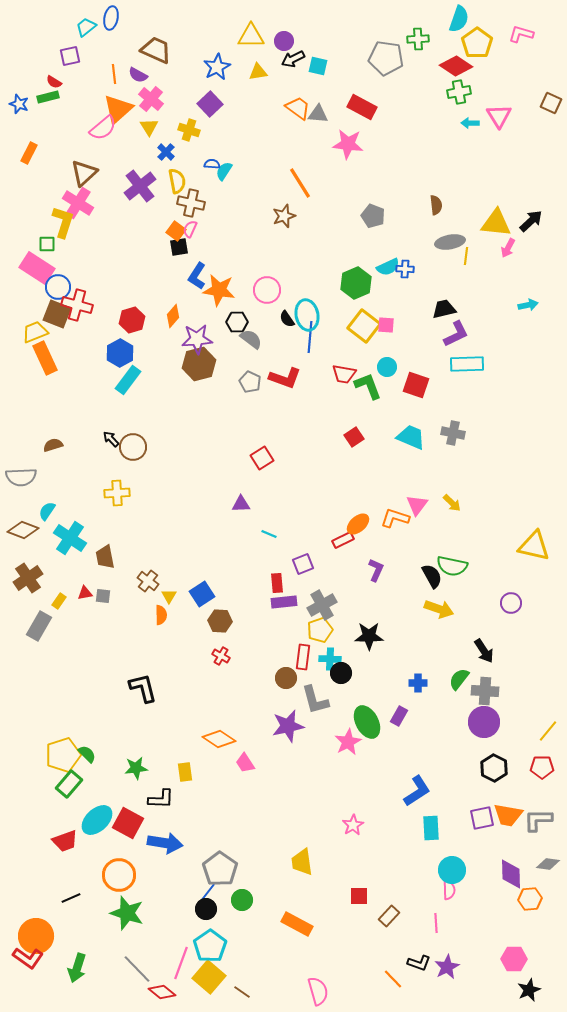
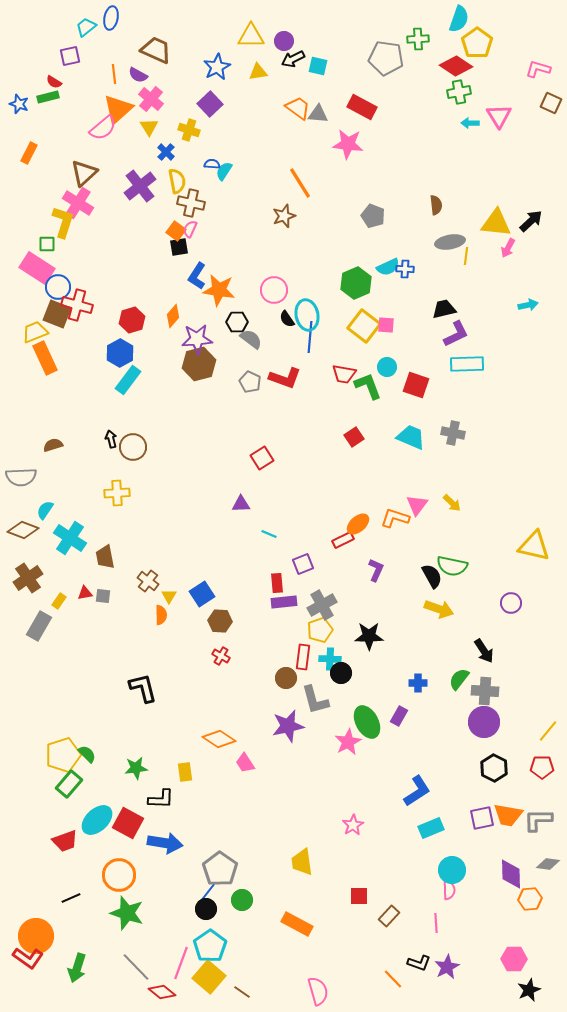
pink L-shape at (521, 34): moved 17 px right, 35 px down
pink circle at (267, 290): moved 7 px right
black arrow at (111, 439): rotated 30 degrees clockwise
cyan semicircle at (47, 511): moved 2 px left, 1 px up
cyan rectangle at (431, 828): rotated 70 degrees clockwise
gray line at (137, 969): moved 1 px left, 2 px up
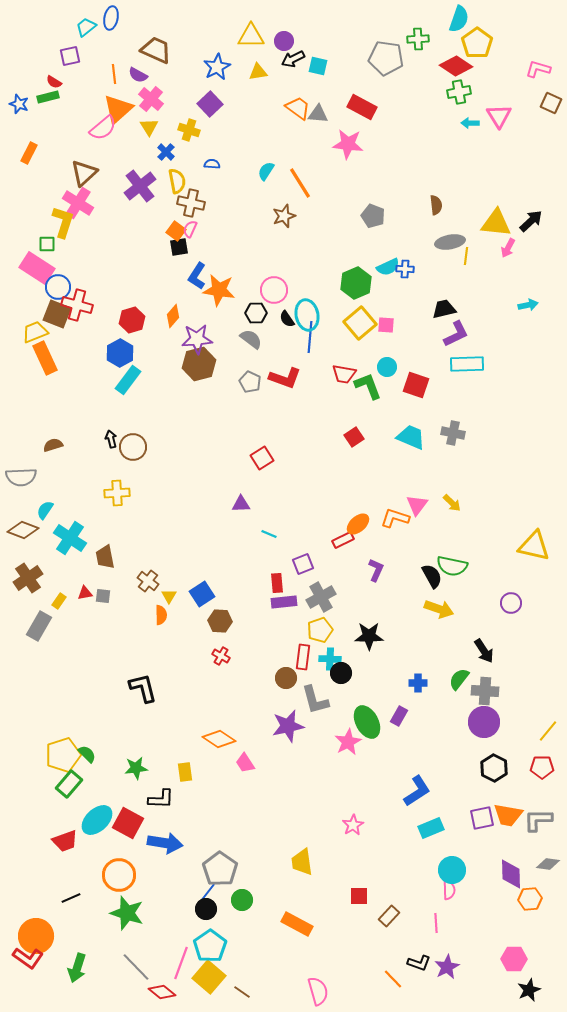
cyan semicircle at (224, 171): moved 42 px right
black hexagon at (237, 322): moved 19 px right, 9 px up
yellow square at (364, 326): moved 4 px left, 3 px up; rotated 12 degrees clockwise
gray cross at (322, 605): moved 1 px left, 8 px up
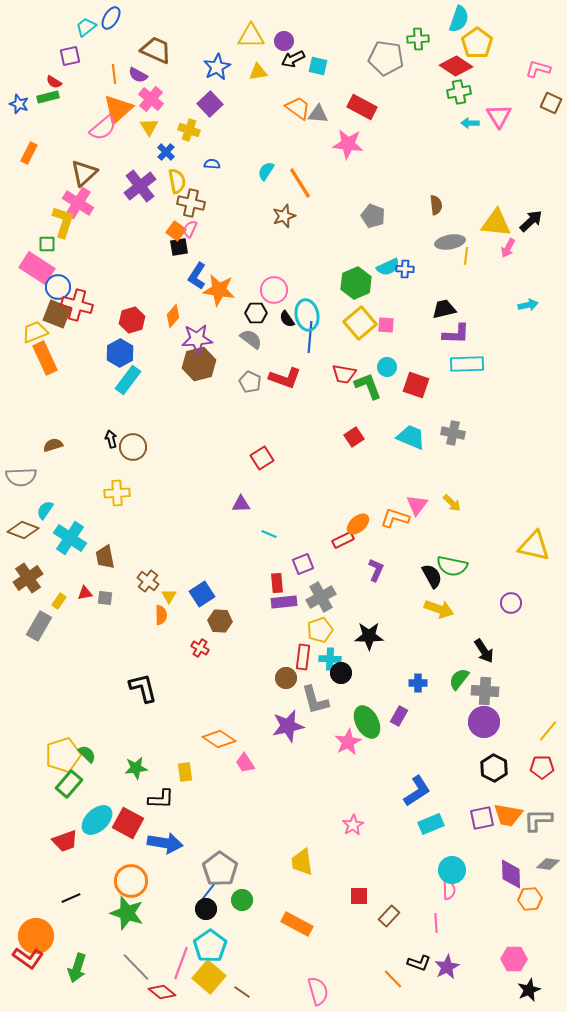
blue ellipse at (111, 18): rotated 20 degrees clockwise
purple L-shape at (456, 334): rotated 28 degrees clockwise
gray square at (103, 596): moved 2 px right, 2 px down
red cross at (221, 656): moved 21 px left, 8 px up
cyan rectangle at (431, 828): moved 4 px up
orange circle at (119, 875): moved 12 px right, 6 px down
